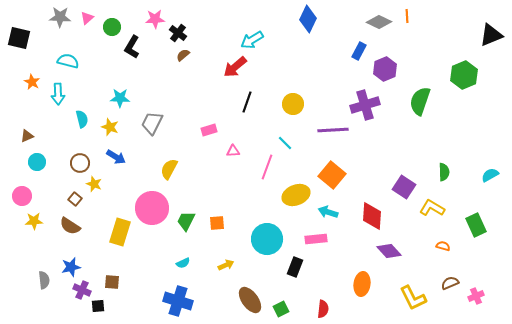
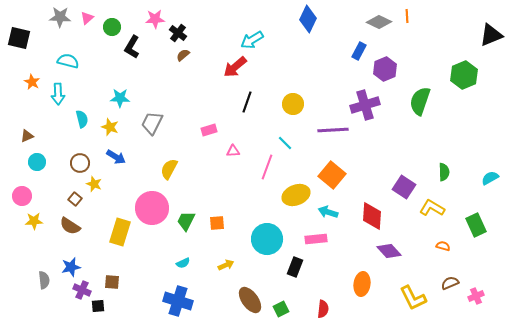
cyan semicircle at (490, 175): moved 3 px down
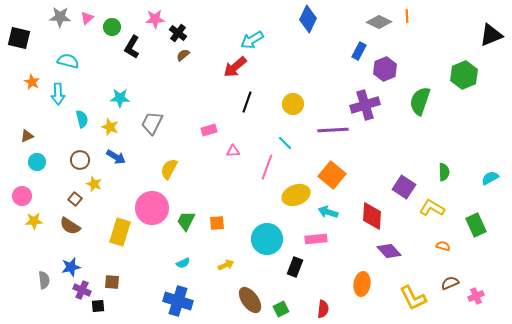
brown circle at (80, 163): moved 3 px up
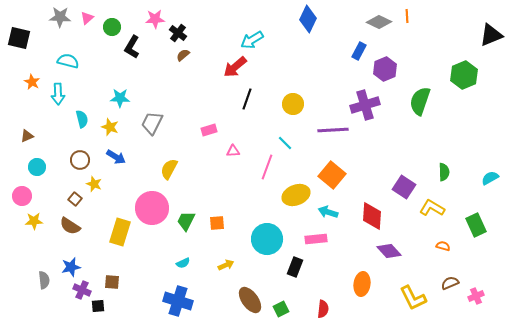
black line at (247, 102): moved 3 px up
cyan circle at (37, 162): moved 5 px down
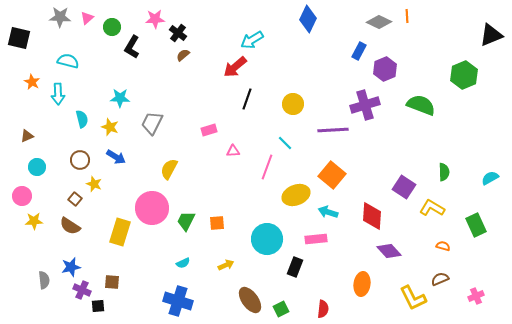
green semicircle at (420, 101): moved 1 px right, 4 px down; rotated 92 degrees clockwise
brown semicircle at (450, 283): moved 10 px left, 4 px up
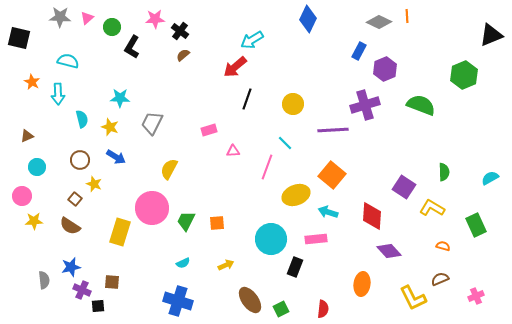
black cross at (178, 33): moved 2 px right, 2 px up
cyan circle at (267, 239): moved 4 px right
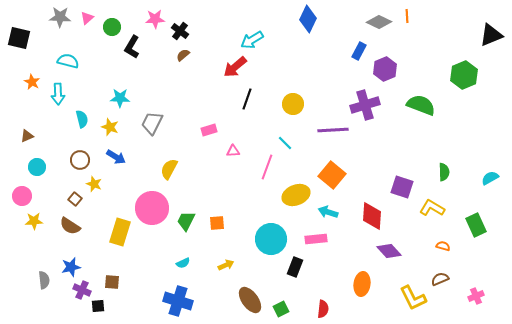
purple square at (404, 187): moved 2 px left; rotated 15 degrees counterclockwise
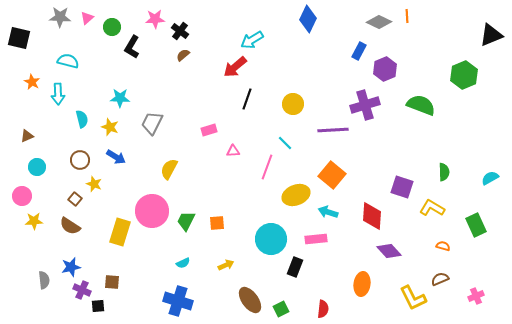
pink circle at (152, 208): moved 3 px down
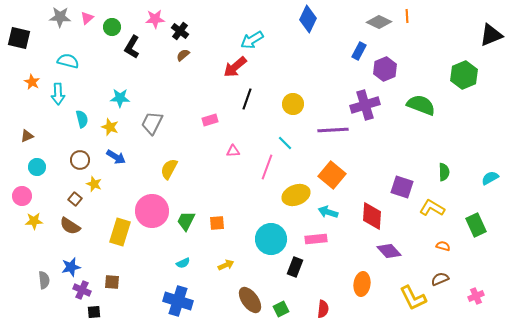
pink rectangle at (209, 130): moved 1 px right, 10 px up
black square at (98, 306): moved 4 px left, 6 px down
